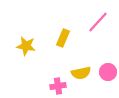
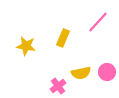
pink circle: moved 1 px left
pink cross: rotated 28 degrees counterclockwise
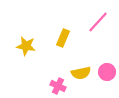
pink cross: rotated 28 degrees counterclockwise
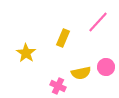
yellow star: moved 7 px down; rotated 24 degrees clockwise
pink circle: moved 1 px left, 5 px up
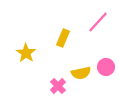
pink cross: rotated 21 degrees clockwise
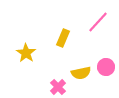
pink cross: moved 1 px down
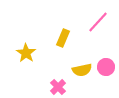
yellow semicircle: moved 1 px right, 3 px up
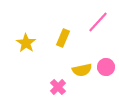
yellow star: moved 10 px up
